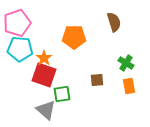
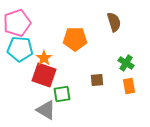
orange pentagon: moved 1 px right, 2 px down
gray triangle: rotated 10 degrees counterclockwise
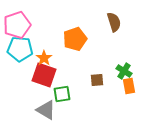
pink pentagon: moved 2 px down
orange pentagon: rotated 20 degrees counterclockwise
green cross: moved 2 px left, 8 px down
